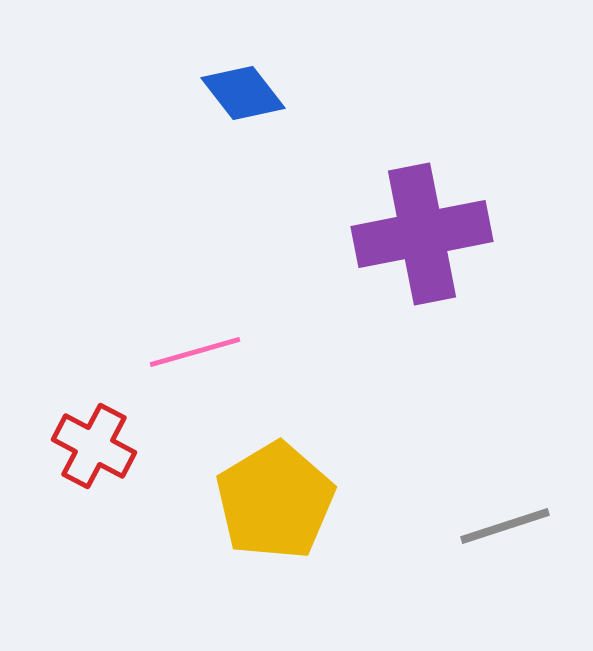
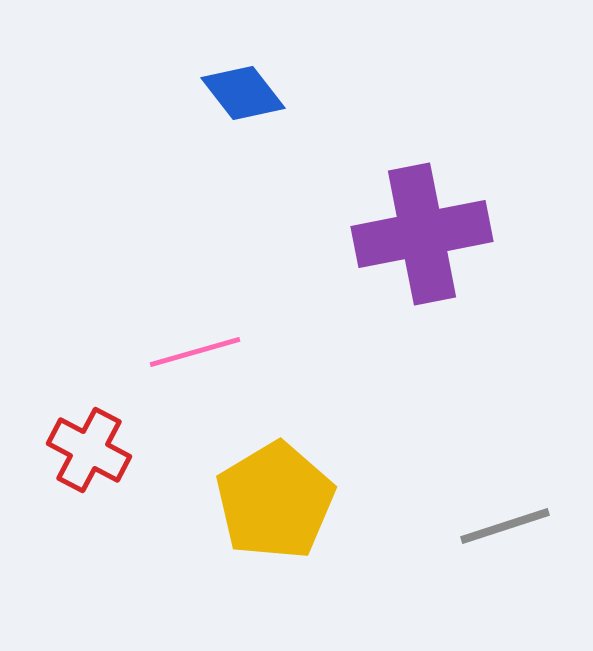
red cross: moved 5 px left, 4 px down
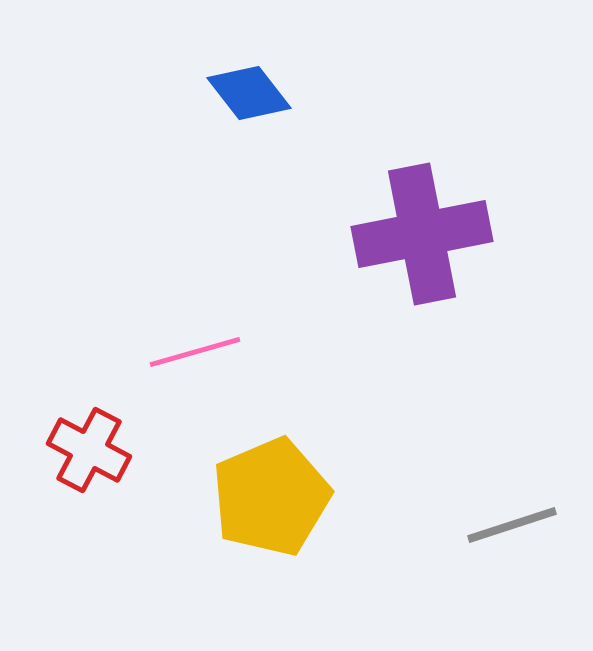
blue diamond: moved 6 px right
yellow pentagon: moved 4 px left, 4 px up; rotated 8 degrees clockwise
gray line: moved 7 px right, 1 px up
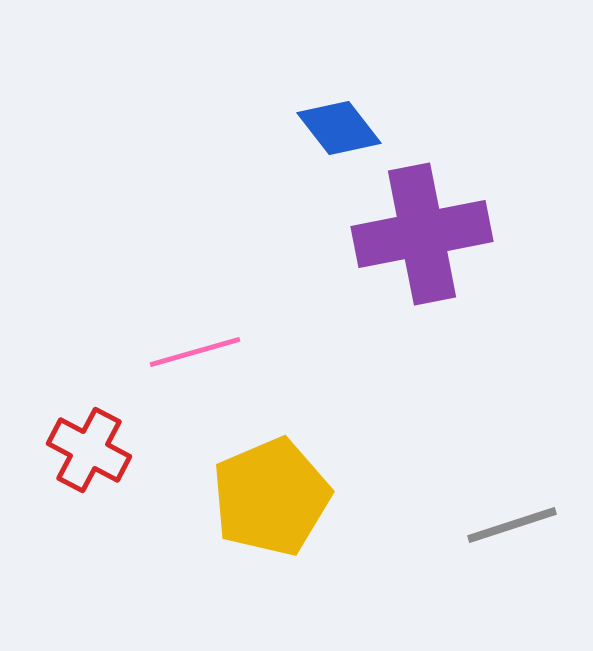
blue diamond: moved 90 px right, 35 px down
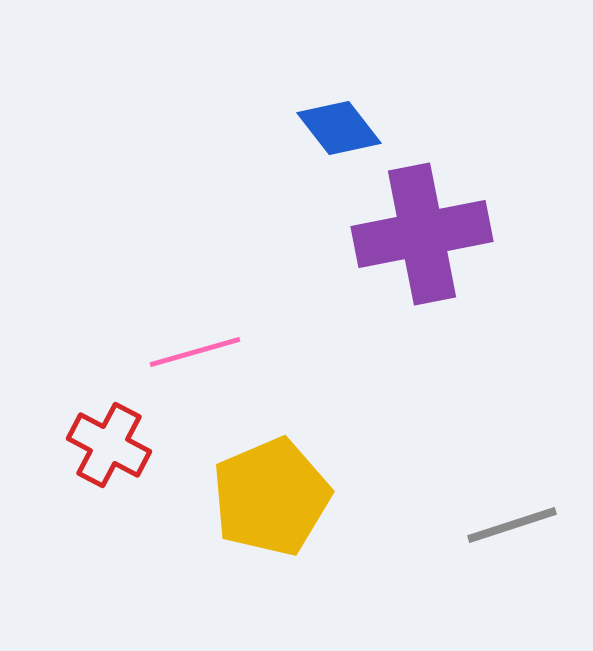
red cross: moved 20 px right, 5 px up
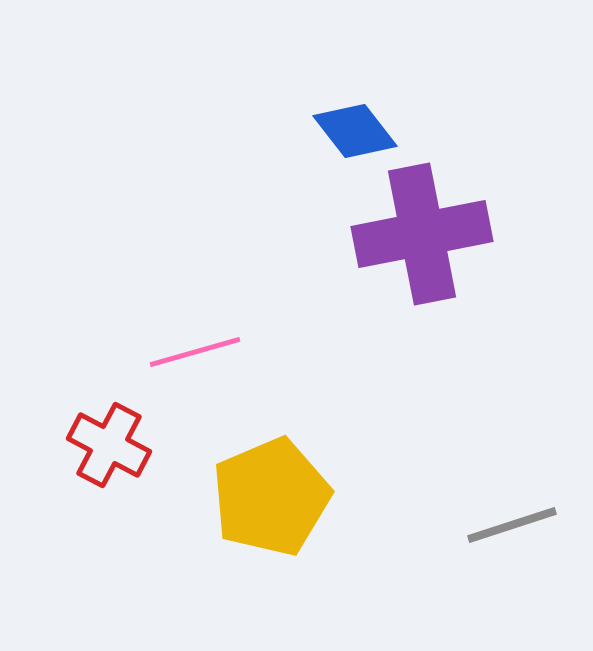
blue diamond: moved 16 px right, 3 px down
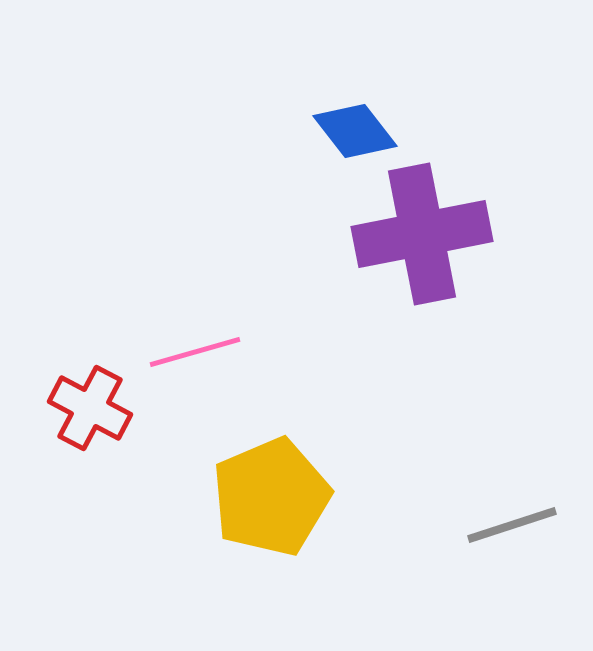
red cross: moved 19 px left, 37 px up
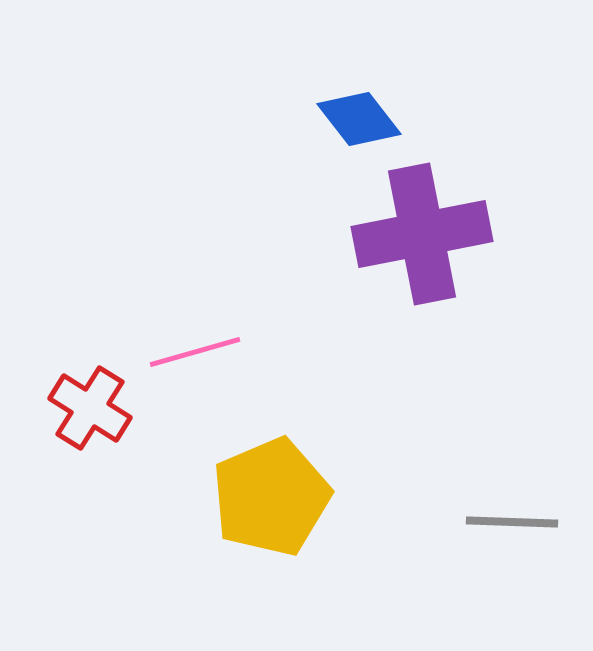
blue diamond: moved 4 px right, 12 px up
red cross: rotated 4 degrees clockwise
gray line: moved 3 px up; rotated 20 degrees clockwise
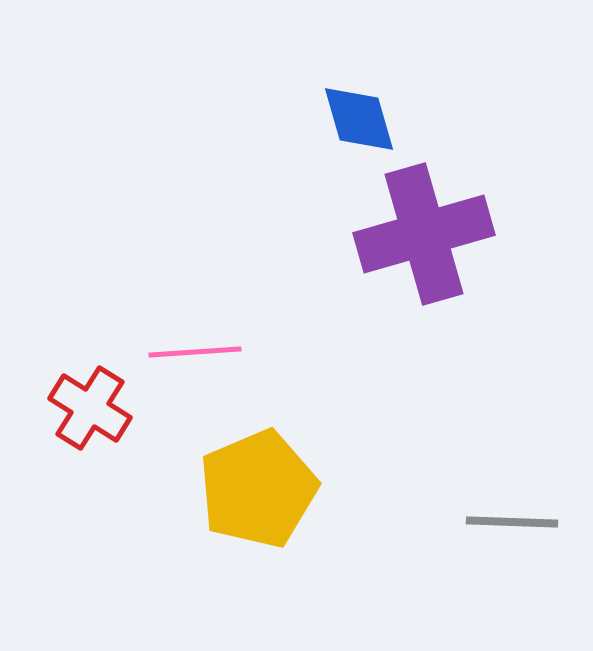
blue diamond: rotated 22 degrees clockwise
purple cross: moved 2 px right; rotated 5 degrees counterclockwise
pink line: rotated 12 degrees clockwise
yellow pentagon: moved 13 px left, 8 px up
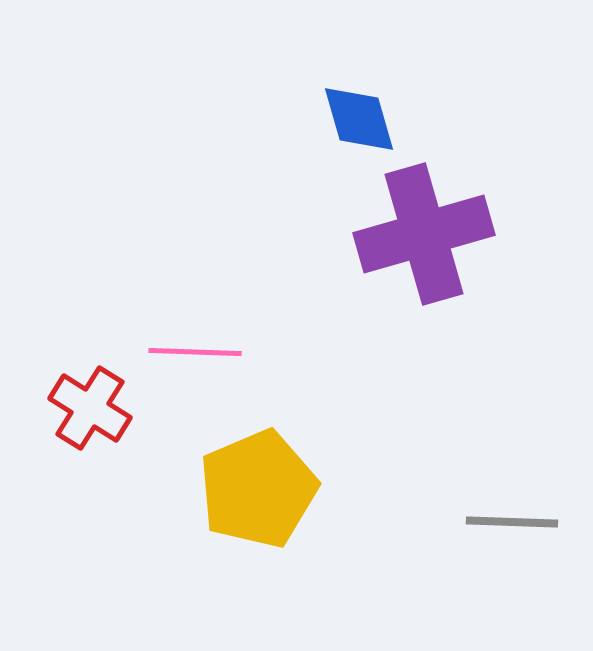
pink line: rotated 6 degrees clockwise
